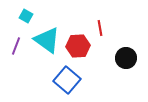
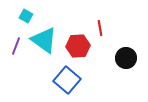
cyan triangle: moved 3 px left
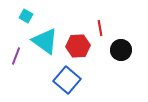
cyan triangle: moved 1 px right, 1 px down
purple line: moved 10 px down
black circle: moved 5 px left, 8 px up
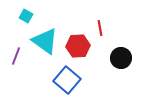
black circle: moved 8 px down
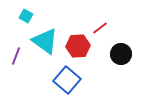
red line: rotated 63 degrees clockwise
black circle: moved 4 px up
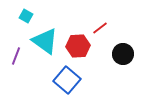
black circle: moved 2 px right
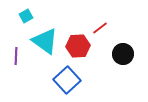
cyan square: rotated 32 degrees clockwise
purple line: rotated 18 degrees counterclockwise
blue square: rotated 8 degrees clockwise
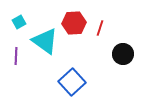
cyan square: moved 7 px left, 6 px down
red line: rotated 35 degrees counterclockwise
red hexagon: moved 4 px left, 23 px up
blue square: moved 5 px right, 2 px down
